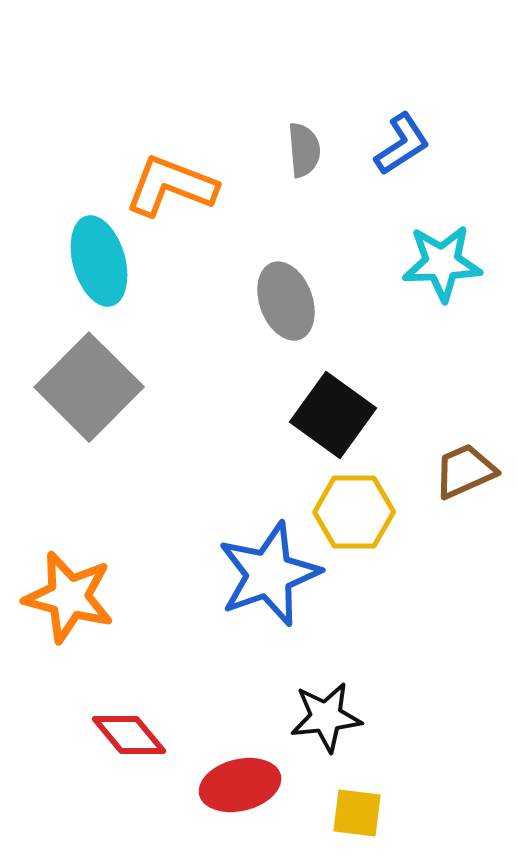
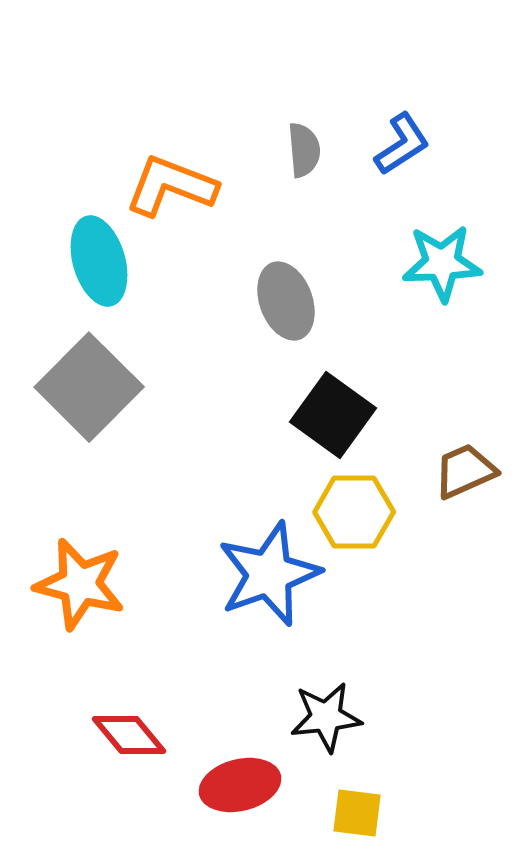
orange star: moved 11 px right, 13 px up
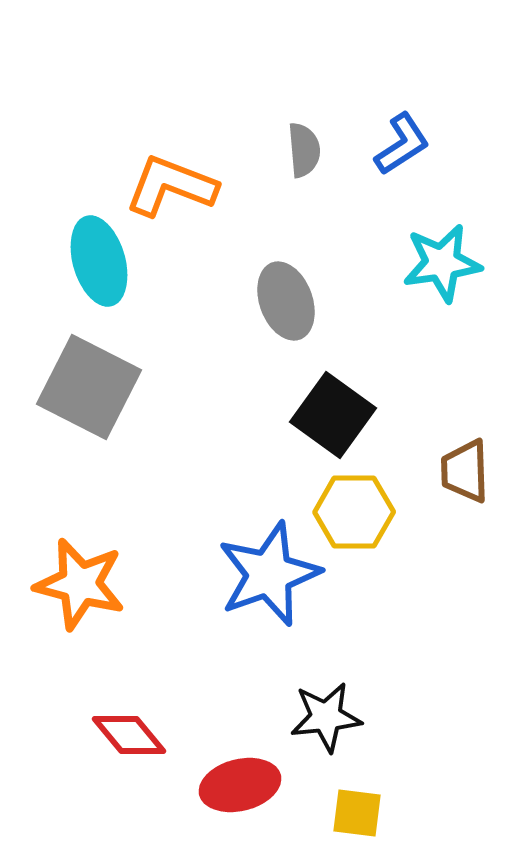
cyan star: rotated 6 degrees counterclockwise
gray square: rotated 18 degrees counterclockwise
brown trapezoid: rotated 68 degrees counterclockwise
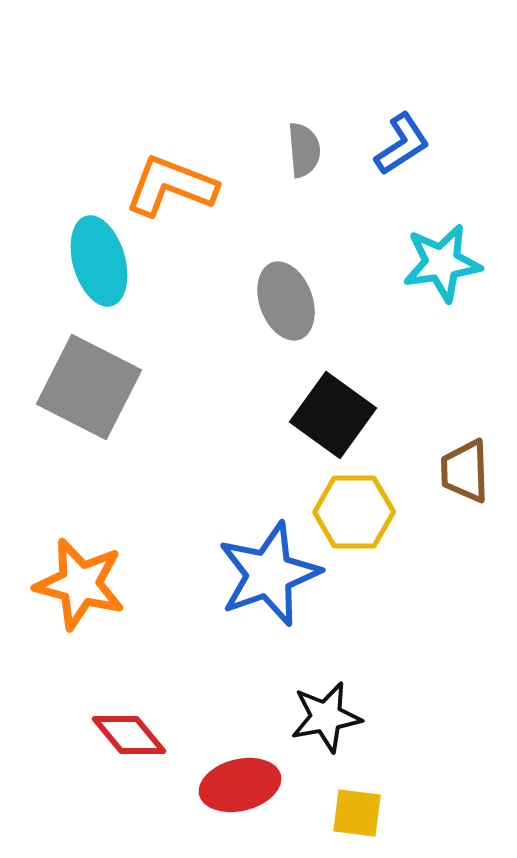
black star: rotated 4 degrees counterclockwise
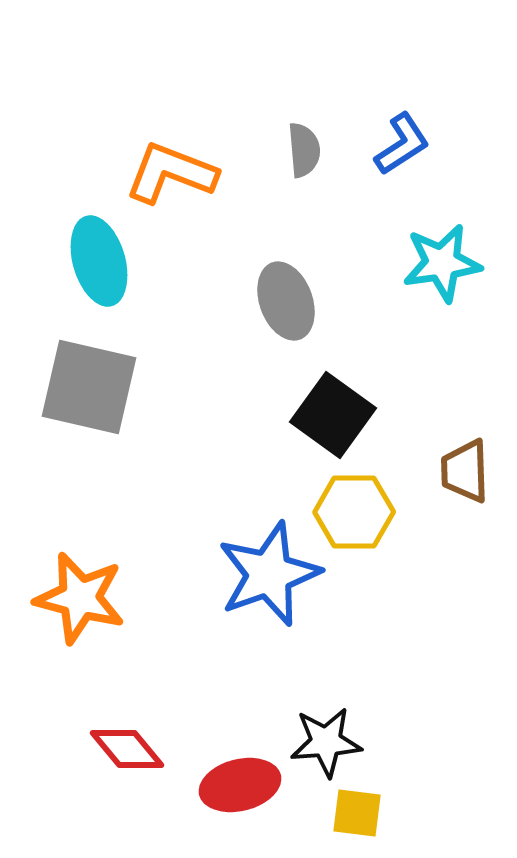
orange L-shape: moved 13 px up
gray square: rotated 14 degrees counterclockwise
orange star: moved 14 px down
black star: moved 25 px down; rotated 6 degrees clockwise
red diamond: moved 2 px left, 14 px down
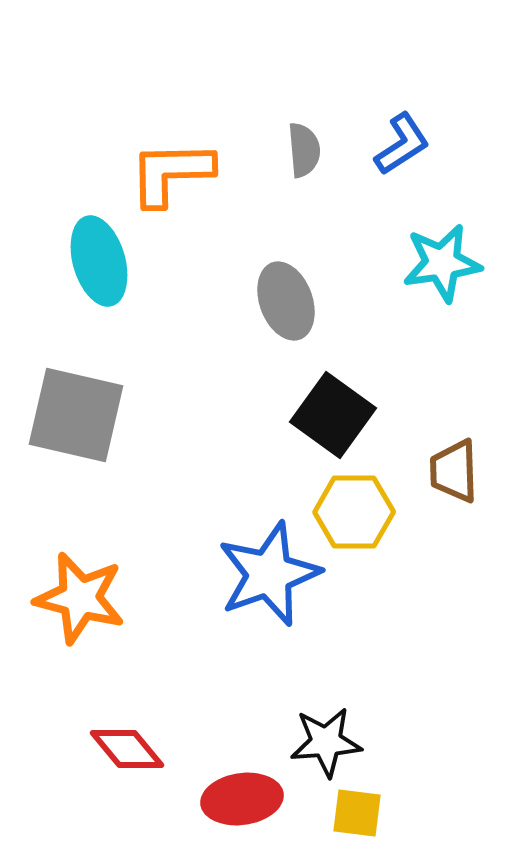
orange L-shape: rotated 22 degrees counterclockwise
gray square: moved 13 px left, 28 px down
brown trapezoid: moved 11 px left
red ellipse: moved 2 px right, 14 px down; rotated 6 degrees clockwise
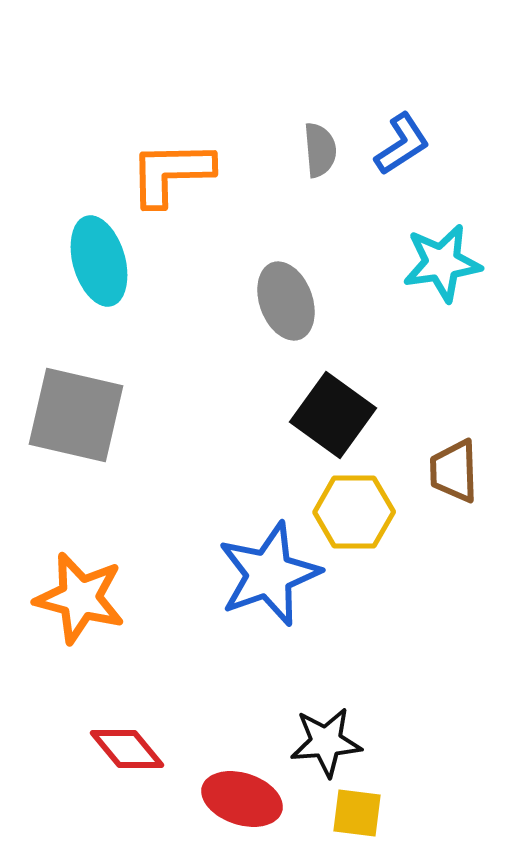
gray semicircle: moved 16 px right
red ellipse: rotated 26 degrees clockwise
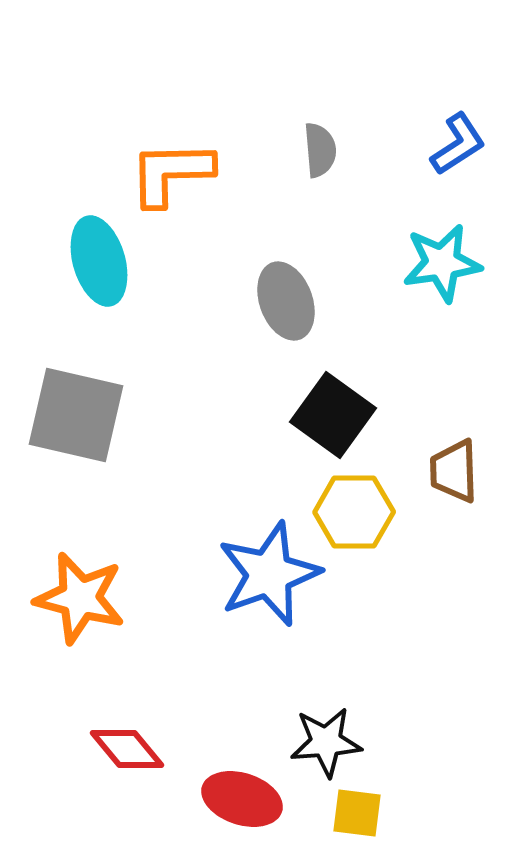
blue L-shape: moved 56 px right
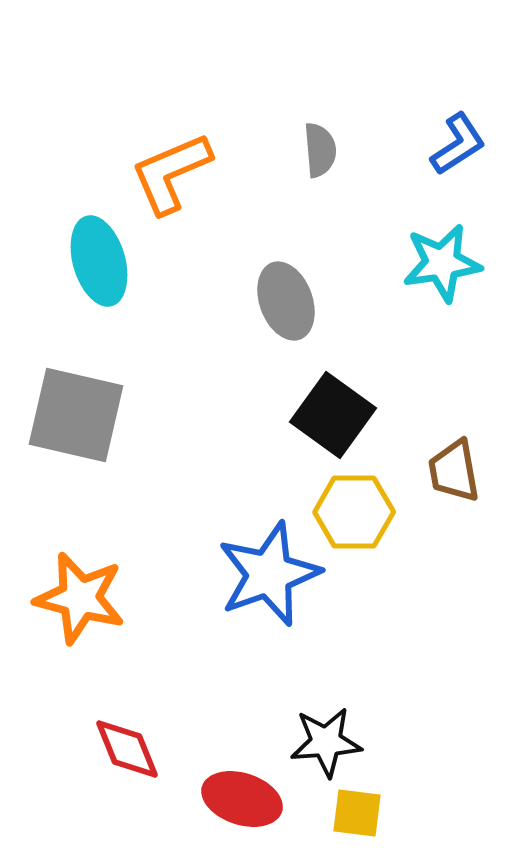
orange L-shape: rotated 22 degrees counterclockwise
brown trapezoid: rotated 8 degrees counterclockwise
red diamond: rotated 18 degrees clockwise
